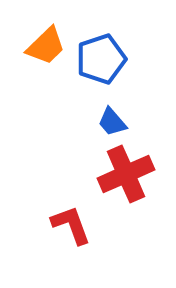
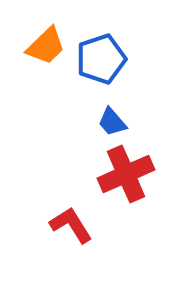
red L-shape: rotated 12 degrees counterclockwise
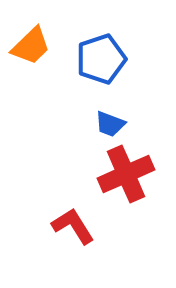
orange trapezoid: moved 15 px left
blue trapezoid: moved 2 px left, 2 px down; rotated 28 degrees counterclockwise
red L-shape: moved 2 px right, 1 px down
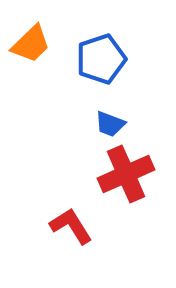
orange trapezoid: moved 2 px up
red L-shape: moved 2 px left
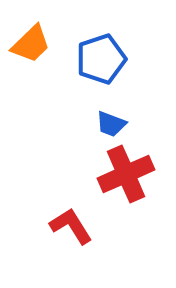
blue trapezoid: moved 1 px right
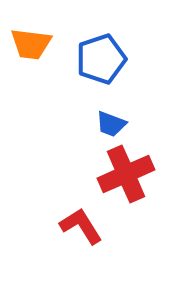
orange trapezoid: rotated 51 degrees clockwise
red L-shape: moved 10 px right
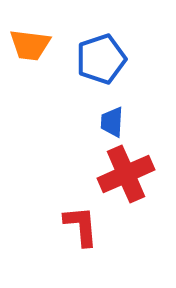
orange trapezoid: moved 1 px left, 1 px down
blue trapezoid: moved 1 px right, 2 px up; rotated 72 degrees clockwise
red L-shape: rotated 27 degrees clockwise
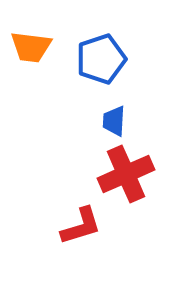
orange trapezoid: moved 1 px right, 2 px down
blue trapezoid: moved 2 px right, 1 px up
red L-shape: rotated 78 degrees clockwise
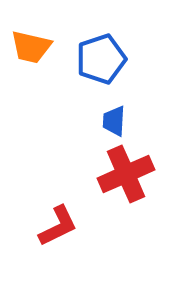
orange trapezoid: rotated 6 degrees clockwise
red L-shape: moved 23 px left; rotated 9 degrees counterclockwise
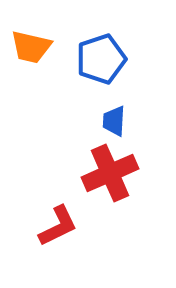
red cross: moved 16 px left, 1 px up
